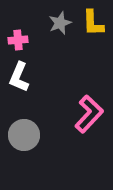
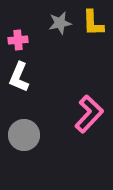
gray star: rotated 10 degrees clockwise
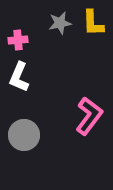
pink L-shape: moved 2 px down; rotated 6 degrees counterclockwise
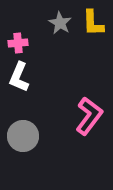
gray star: rotated 30 degrees counterclockwise
pink cross: moved 3 px down
gray circle: moved 1 px left, 1 px down
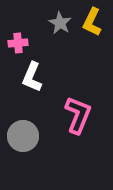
yellow L-shape: moved 1 px left, 1 px up; rotated 28 degrees clockwise
white L-shape: moved 13 px right
pink L-shape: moved 11 px left, 1 px up; rotated 15 degrees counterclockwise
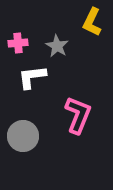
gray star: moved 3 px left, 23 px down
white L-shape: rotated 60 degrees clockwise
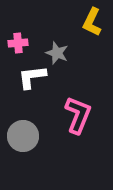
gray star: moved 7 px down; rotated 10 degrees counterclockwise
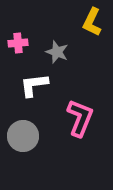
gray star: moved 1 px up
white L-shape: moved 2 px right, 8 px down
pink L-shape: moved 2 px right, 3 px down
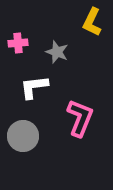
white L-shape: moved 2 px down
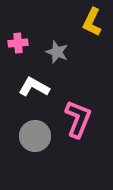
white L-shape: rotated 36 degrees clockwise
pink L-shape: moved 2 px left, 1 px down
gray circle: moved 12 px right
